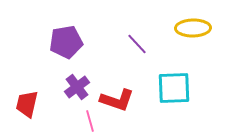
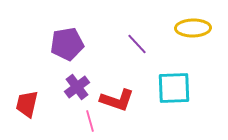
purple pentagon: moved 1 px right, 2 px down
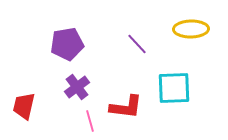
yellow ellipse: moved 2 px left, 1 px down
red L-shape: moved 9 px right, 7 px down; rotated 12 degrees counterclockwise
red trapezoid: moved 3 px left, 2 px down
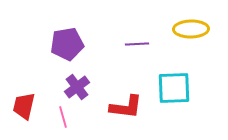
purple line: rotated 50 degrees counterclockwise
pink line: moved 27 px left, 4 px up
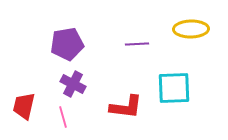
purple cross: moved 4 px left, 3 px up; rotated 25 degrees counterclockwise
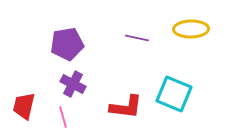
purple line: moved 6 px up; rotated 15 degrees clockwise
cyan square: moved 6 px down; rotated 24 degrees clockwise
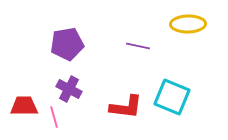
yellow ellipse: moved 3 px left, 5 px up
purple line: moved 1 px right, 8 px down
purple cross: moved 4 px left, 5 px down
cyan square: moved 2 px left, 3 px down
red trapezoid: rotated 76 degrees clockwise
pink line: moved 9 px left
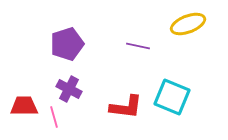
yellow ellipse: rotated 20 degrees counterclockwise
purple pentagon: rotated 8 degrees counterclockwise
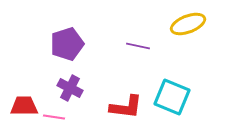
purple cross: moved 1 px right, 1 px up
pink line: rotated 65 degrees counterclockwise
